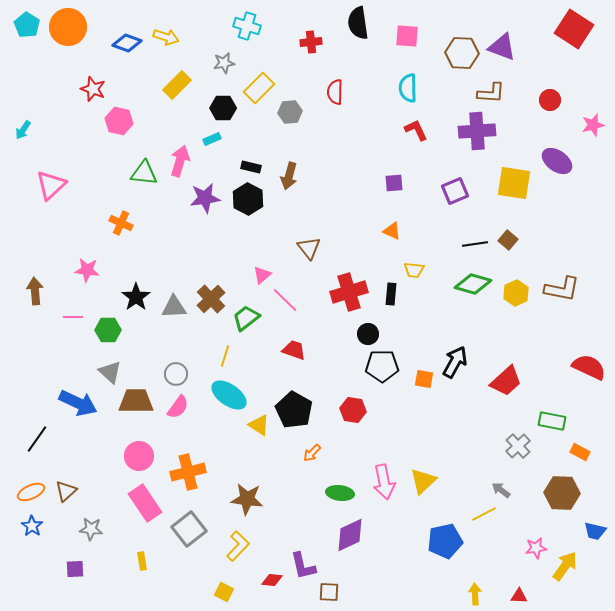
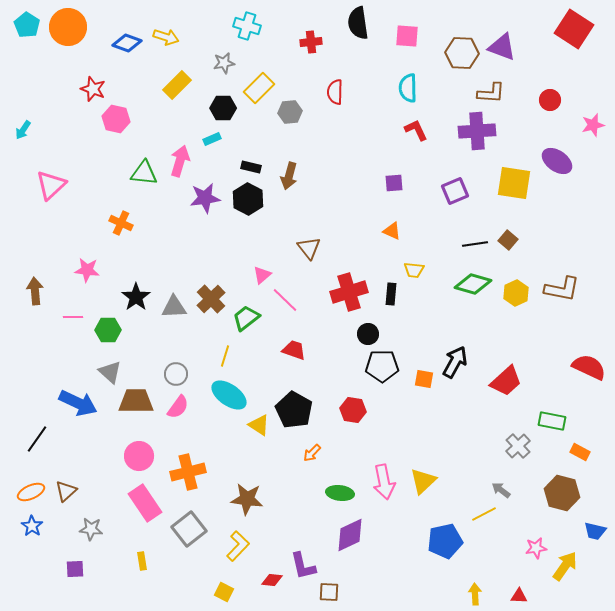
pink hexagon at (119, 121): moved 3 px left, 2 px up
brown hexagon at (562, 493): rotated 12 degrees clockwise
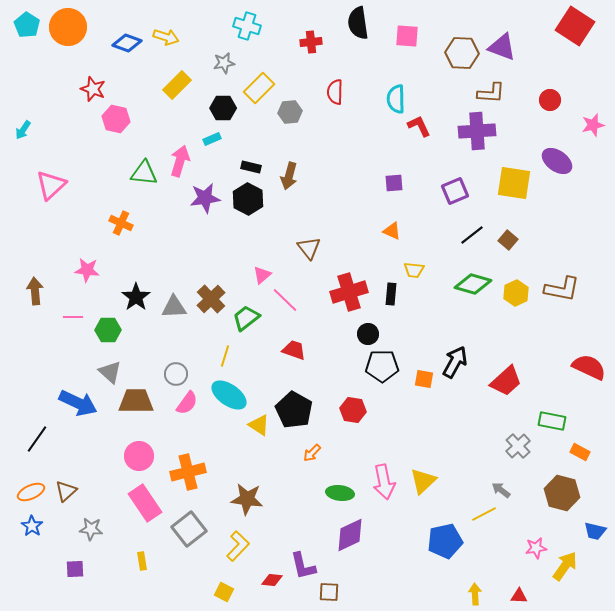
red square at (574, 29): moved 1 px right, 3 px up
cyan semicircle at (408, 88): moved 12 px left, 11 px down
red L-shape at (416, 130): moved 3 px right, 4 px up
black line at (475, 244): moved 3 px left, 9 px up; rotated 30 degrees counterclockwise
pink semicircle at (178, 407): moved 9 px right, 4 px up
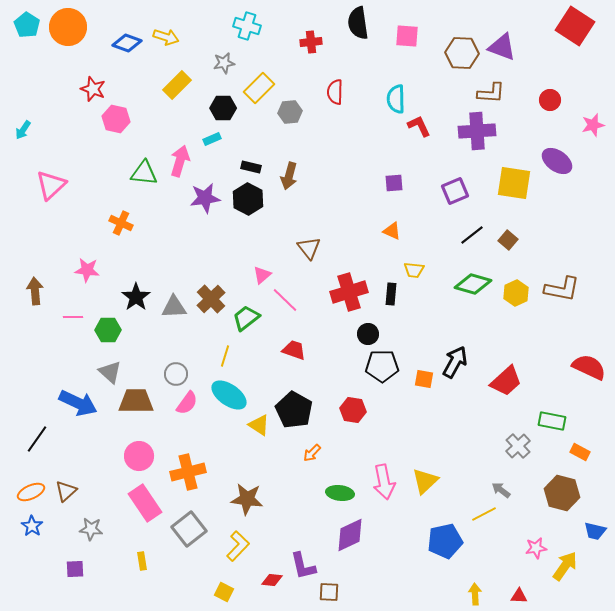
yellow triangle at (423, 481): moved 2 px right
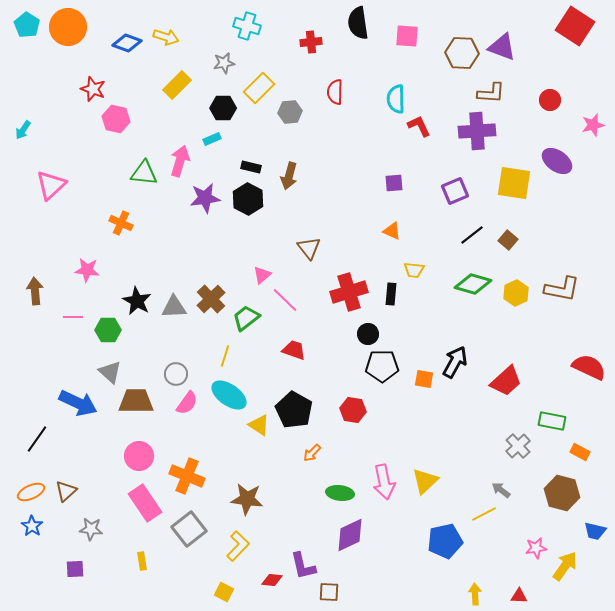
black star at (136, 297): moved 1 px right, 4 px down; rotated 8 degrees counterclockwise
orange cross at (188, 472): moved 1 px left, 4 px down; rotated 36 degrees clockwise
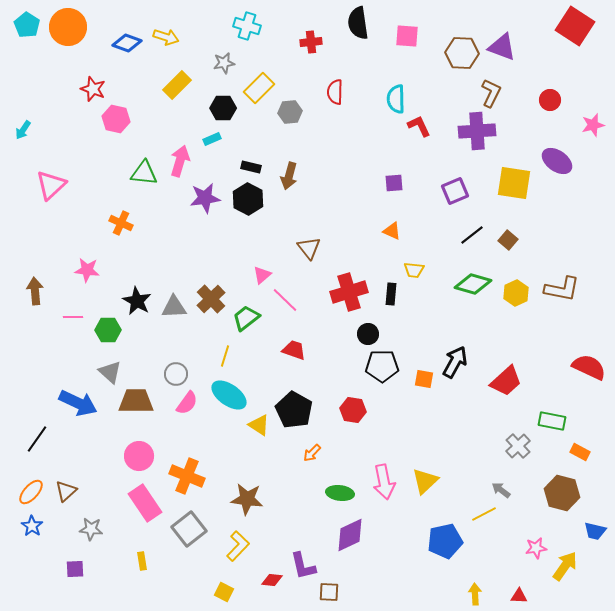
brown L-shape at (491, 93): rotated 68 degrees counterclockwise
orange ellipse at (31, 492): rotated 24 degrees counterclockwise
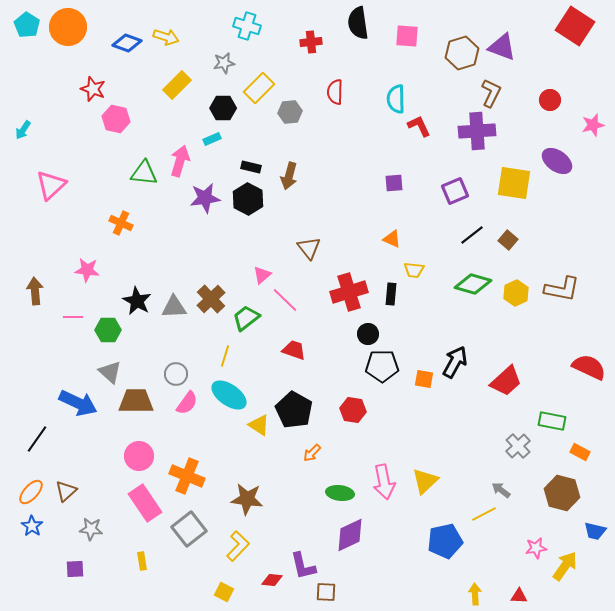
brown hexagon at (462, 53): rotated 20 degrees counterclockwise
orange triangle at (392, 231): moved 8 px down
brown square at (329, 592): moved 3 px left
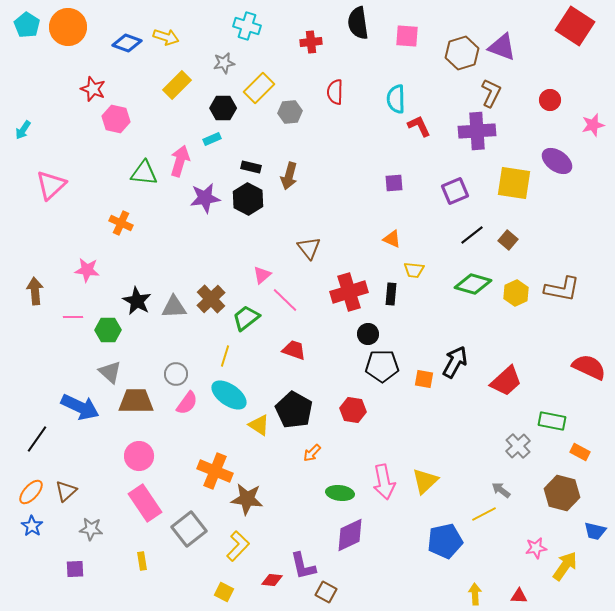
blue arrow at (78, 403): moved 2 px right, 4 px down
orange cross at (187, 476): moved 28 px right, 5 px up
brown square at (326, 592): rotated 25 degrees clockwise
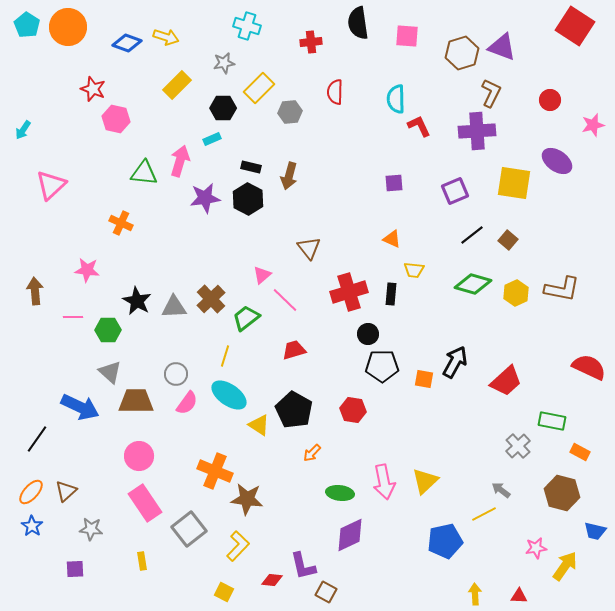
red trapezoid at (294, 350): rotated 35 degrees counterclockwise
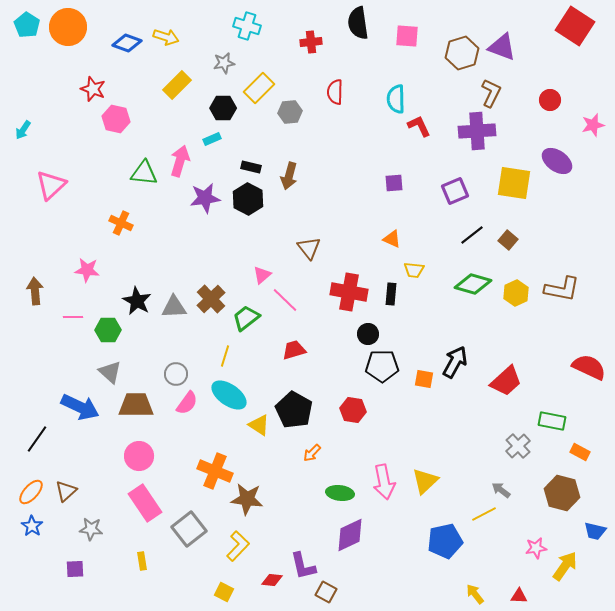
red cross at (349, 292): rotated 27 degrees clockwise
brown trapezoid at (136, 401): moved 4 px down
yellow arrow at (475, 594): rotated 35 degrees counterclockwise
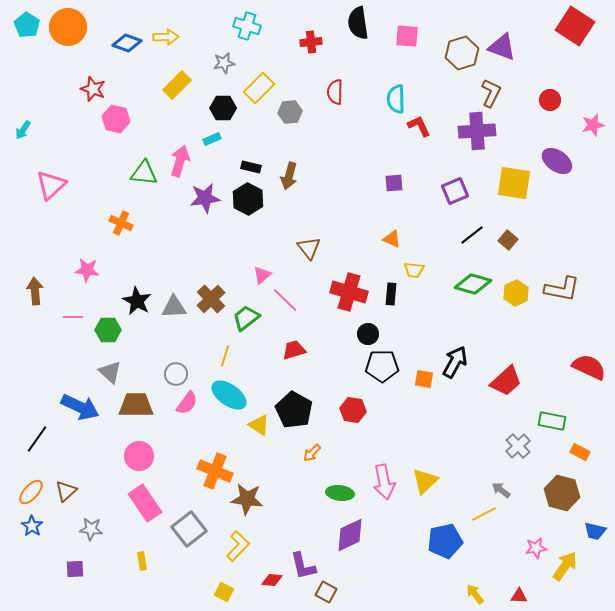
yellow arrow at (166, 37): rotated 20 degrees counterclockwise
red cross at (349, 292): rotated 6 degrees clockwise
